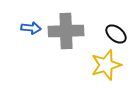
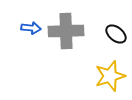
yellow star: moved 4 px right, 11 px down
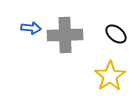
gray cross: moved 1 px left, 4 px down
yellow star: rotated 16 degrees counterclockwise
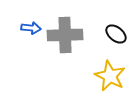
yellow star: rotated 12 degrees counterclockwise
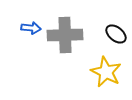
yellow star: moved 4 px left, 4 px up
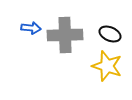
black ellipse: moved 6 px left; rotated 15 degrees counterclockwise
yellow star: moved 1 px right, 6 px up; rotated 8 degrees counterclockwise
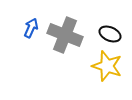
blue arrow: rotated 72 degrees counterclockwise
gray cross: rotated 24 degrees clockwise
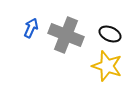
gray cross: moved 1 px right
